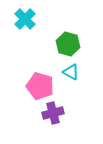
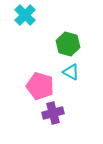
cyan cross: moved 4 px up
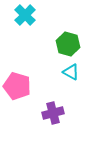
pink pentagon: moved 23 px left
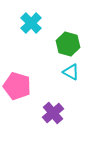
cyan cross: moved 6 px right, 8 px down
purple cross: rotated 25 degrees counterclockwise
